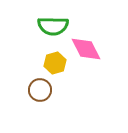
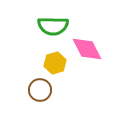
pink diamond: moved 1 px right
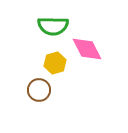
brown circle: moved 1 px left
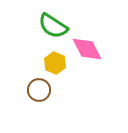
green semicircle: rotated 32 degrees clockwise
yellow hexagon: rotated 20 degrees counterclockwise
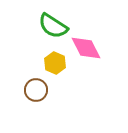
pink diamond: moved 1 px left, 1 px up
brown circle: moved 3 px left
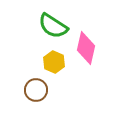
pink diamond: rotated 40 degrees clockwise
yellow hexagon: moved 1 px left, 1 px up
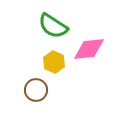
pink diamond: moved 3 px right, 1 px down; rotated 72 degrees clockwise
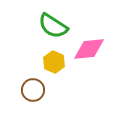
brown circle: moved 3 px left
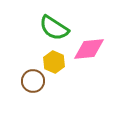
green semicircle: moved 1 px right, 2 px down
brown circle: moved 9 px up
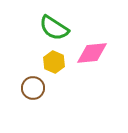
pink diamond: moved 3 px right, 4 px down
brown circle: moved 7 px down
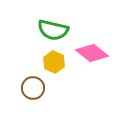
green semicircle: moved 1 px left, 2 px down; rotated 20 degrees counterclockwise
pink diamond: rotated 44 degrees clockwise
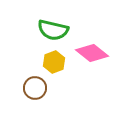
yellow hexagon: rotated 15 degrees clockwise
brown circle: moved 2 px right
